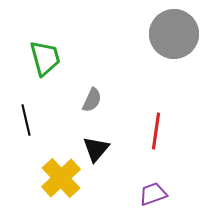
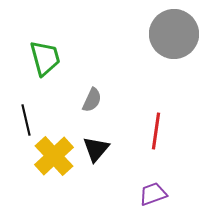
yellow cross: moved 7 px left, 22 px up
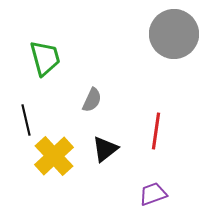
black triangle: moved 9 px right; rotated 12 degrees clockwise
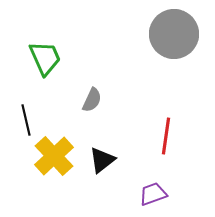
green trapezoid: rotated 9 degrees counterclockwise
red line: moved 10 px right, 5 px down
black triangle: moved 3 px left, 11 px down
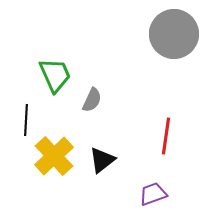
green trapezoid: moved 10 px right, 17 px down
black line: rotated 16 degrees clockwise
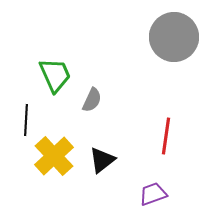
gray circle: moved 3 px down
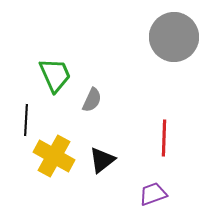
red line: moved 2 px left, 2 px down; rotated 6 degrees counterclockwise
yellow cross: rotated 18 degrees counterclockwise
